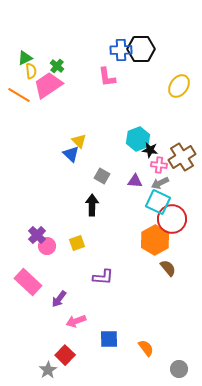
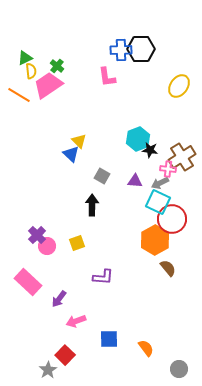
pink cross: moved 9 px right, 4 px down
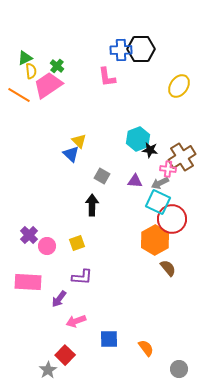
purple cross: moved 8 px left
purple L-shape: moved 21 px left
pink rectangle: rotated 40 degrees counterclockwise
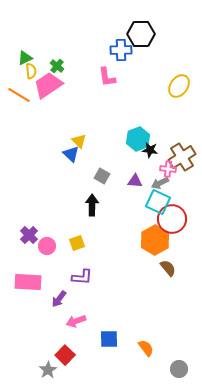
black hexagon: moved 15 px up
